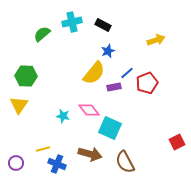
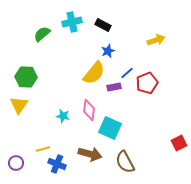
green hexagon: moved 1 px down
pink diamond: rotated 45 degrees clockwise
red square: moved 2 px right, 1 px down
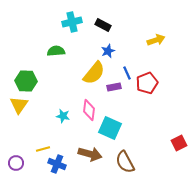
green semicircle: moved 14 px right, 17 px down; rotated 36 degrees clockwise
blue line: rotated 72 degrees counterclockwise
green hexagon: moved 4 px down
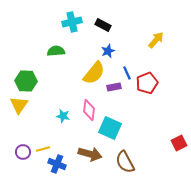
yellow arrow: rotated 30 degrees counterclockwise
purple circle: moved 7 px right, 11 px up
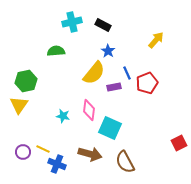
blue star: rotated 16 degrees counterclockwise
green hexagon: rotated 15 degrees counterclockwise
yellow line: rotated 40 degrees clockwise
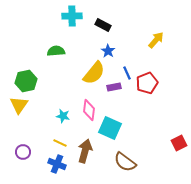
cyan cross: moved 6 px up; rotated 12 degrees clockwise
yellow line: moved 17 px right, 6 px up
brown arrow: moved 5 px left, 3 px up; rotated 90 degrees counterclockwise
brown semicircle: rotated 25 degrees counterclockwise
